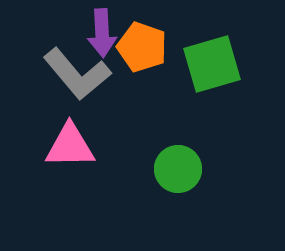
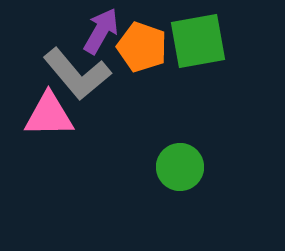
purple arrow: moved 1 px left, 2 px up; rotated 147 degrees counterclockwise
green square: moved 14 px left, 23 px up; rotated 6 degrees clockwise
pink triangle: moved 21 px left, 31 px up
green circle: moved 2 px right, 2 px up
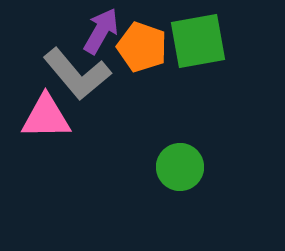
pink triangle: moved 3 px left, 2 px down
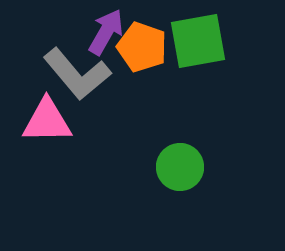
purple arrow: moved 5 px right, 1 px down
pink triangle: moved 1 px right, 4 px down
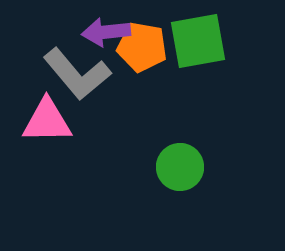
purple arrow: rotated 126 degrees counterclockwise
orange pentagon: rotated 9 degrees counterclockwise
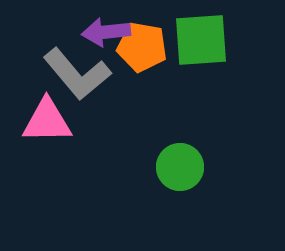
green square: moved 3 px right, 1 px up; rotated 6 degrees clockwise
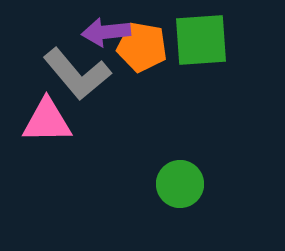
green circle: moved 17 px down
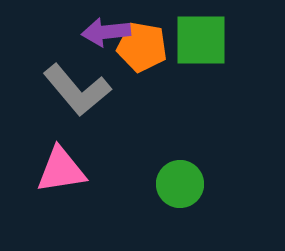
green square: rotated 4 degrees clockwise
gray L-shape: moved 16 px down
pink triangle: moved 14 px right, 49 px down; rotated 8 degrees counterclockwise
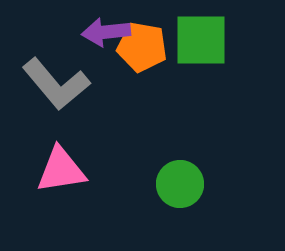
gray L-shape: moved 21 px left, 6 px up
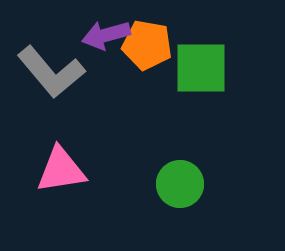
purple arrow: moved 3 px down; rotated 9 degrees counterclockwise
green square: moved 28 px down
orange pentagon: moved 5 px right, 2 px up
gray L-shape: moved 5 px left, 12 px up
